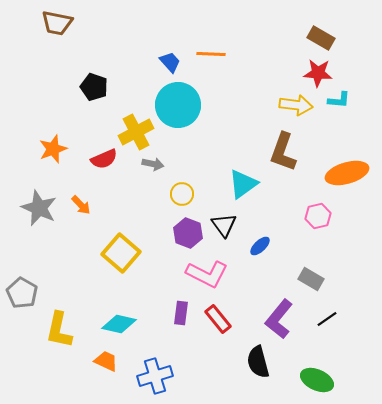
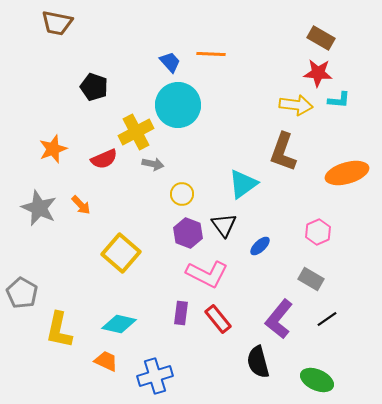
pink hexagon: moved 16 px down; rotated 10 degrees counterclockwise
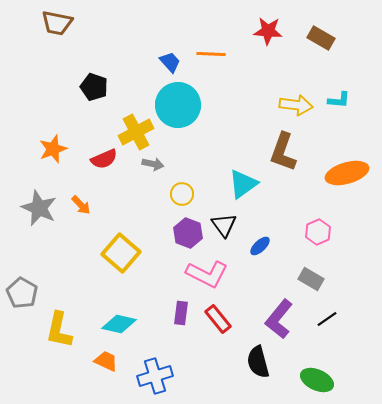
red star: moved 50 px left, 42 px up
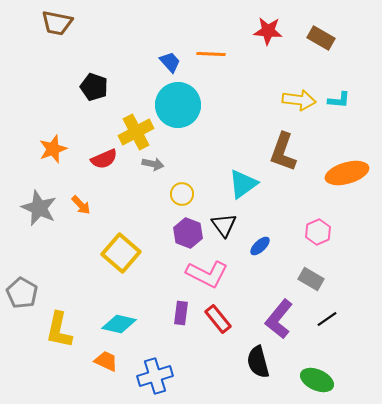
yellow arrow: moved 3 px right, 5 px up
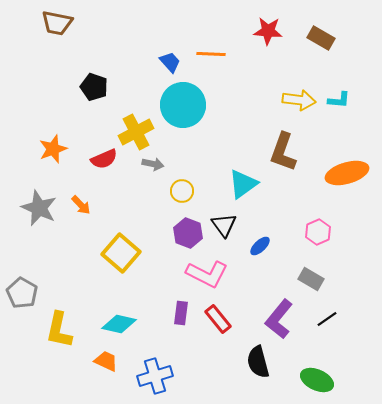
cyan circle: moved 5 px right
yellow circle: moved 3 px up
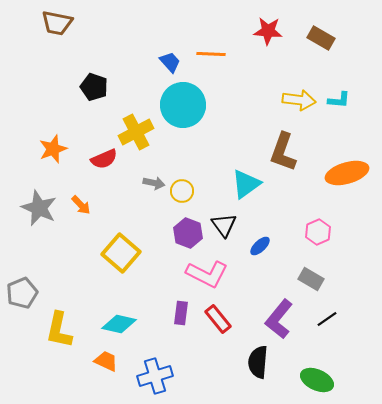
gray arrow: moved 1 px right, 19 px down
cyan triangle: moved 3 px right
gray pentagon: rotated 20 degrees clockwise
black semicircle: rotated 20 degrees clockwise
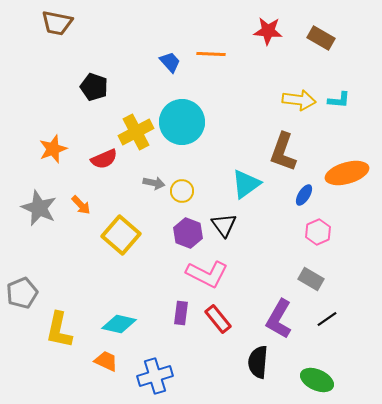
cyan circle: moved 1 px left, 17 px down
blue ellipse: moved 44 px right, 51 px up; rotated 15 degrees counterclockwise
yellow square: moved 18 px up
purple L-shape: rotated 9 degrees counterclockwise
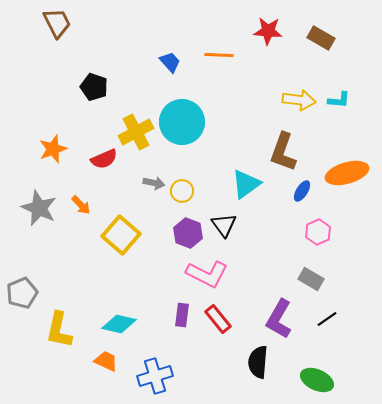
brown trapezoid: rotated 128 degrees counterclockwise
orange line: moved 8 px right, 1 px down
blue ellipse: moved 2 px left, 4 px up
purple rectangle: moved 1 px right, 2 px down
